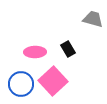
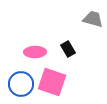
pink square: moved 1 px left, 1 px down; rotated 28 degrees counterclockwise
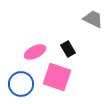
gray trapezoid: rotated 10 degrees clockwise
pink ellipse: rotated 25 degrees counterclockwise
pink square: moved 5 px right, 5 px up
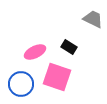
black rectangle: moved 1 px right, 2 px up; rotated 28 degrees counterclockwise
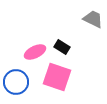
black rectangle: moved 7 px left
blue circle: moved 5 px left, 2 px up
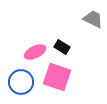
blue circle: moved 5 px right
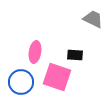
black rectangle: moved 13 px right, 8 px down; rotated 28 degrees counterclockwise
pink ellipse: rotated 55 degrees counterclockwise
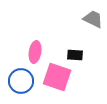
blue circle: moved 1 px up
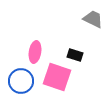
black rectangle: rotated 14 degrees clockwise
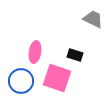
pink square: moved 1 px down
